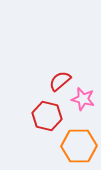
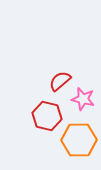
orange hexagon: moved 6 px up
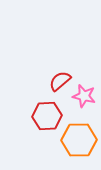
pink star: moved 1 px right, 3 px up
red hexagon: rotated 16 degrees counterclockwise
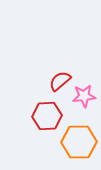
pink star: rotated 20 degrees counterclockwise
orange hexagon: moved 2 px down
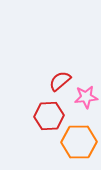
pink star: moved 2 px right, 1 px down
red hexagon: moved 2 px right
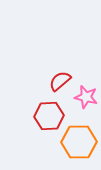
pink star: rotated 20 degrees clockwise
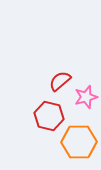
pink star: rotated 30 degrees counterclockwise
red hexagon: rotated 16 degrees clockwise
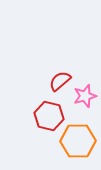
pink star: moved 1 px left, 1 px up
orange hexagon: moved 1 px left, 1 px up
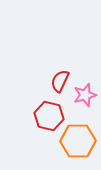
red semicircle: rotated 25 degrees counterclockwise
pink star: moved 1 px up
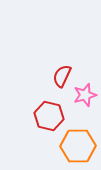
red semicircle: moved 2 px right, 5 px up
orange hexagon: moved 5 px down
